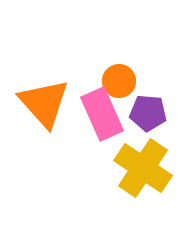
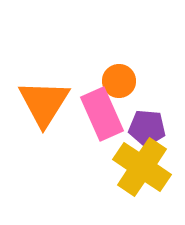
orange triangle: rotated 14 degrees clockwise
purple pentagon: moved 1 px left, 15 px down
yellow cross: moved 1 px left, 1 px up
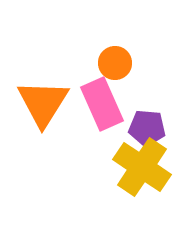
orange circle: moved 4 px left, 18 px up
orange triangle: moved 1 px left
pink rectangle: moved 10 px up
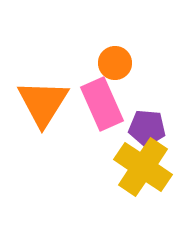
yellow cross: moved 1 px right
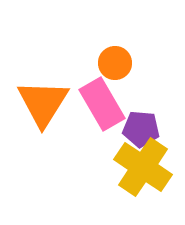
pink rectangle: rotated 6 degrees counterclockwise
purple pentagon: moved 6 px left, 1 px down
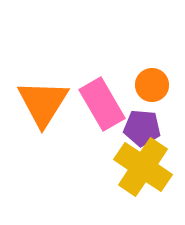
orange circle: moved 37 px right, 22 px down
purple pentagon: moved 1 px right, 1 px up
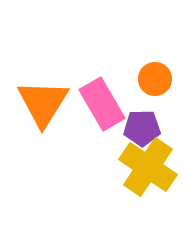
orange circle: moved 3 px right, 6 px up
purple pentagon: rotated 6 degrees counterclockwise
yellow cross: moved 5 px right
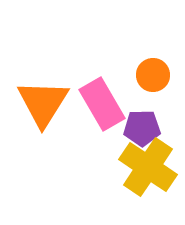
orange circle: moved 2 px left, 4 px up
